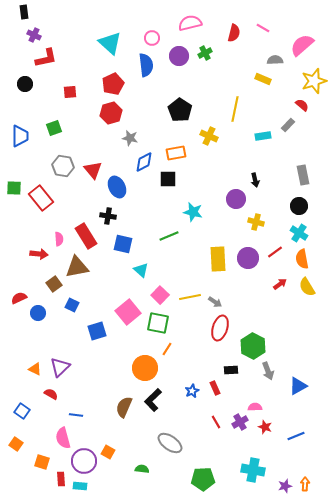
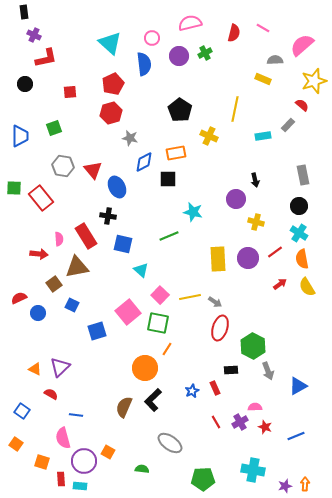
blue semicircle at (146, 65): moved 2 px left, 1 px up
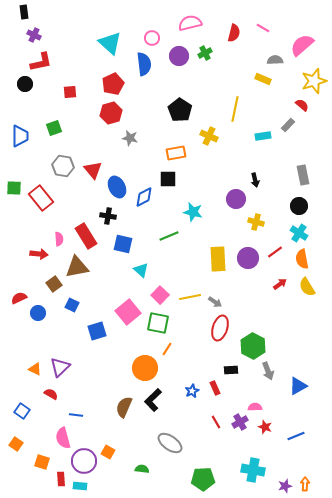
red L-shape at (46, 58): moved 5 px left, 4 px down
blue diamond at (144, 162): moved 35 px down
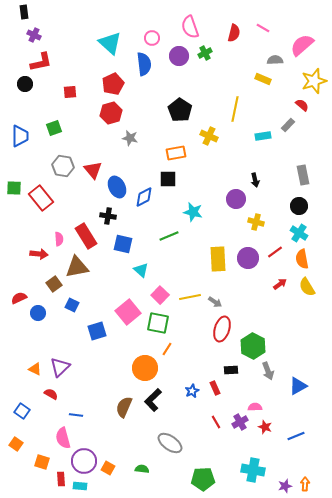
pink semicircle at (190, 23): moved 4 px down; rotated 95 degrees counterclockwise
red ellipse at (220, 328): moved 2 px right, 1 px down
orange square at (108, 452): moved 16 px down
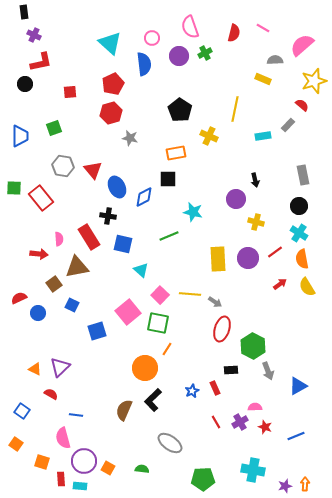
red rectangle at (86, 236): moved 3 px right, 1 px down
yellow line at (190, 297): moved 3 px up; rotated 15 degrees clockwise
brown semicircle at (124, 407): moved 3 px down
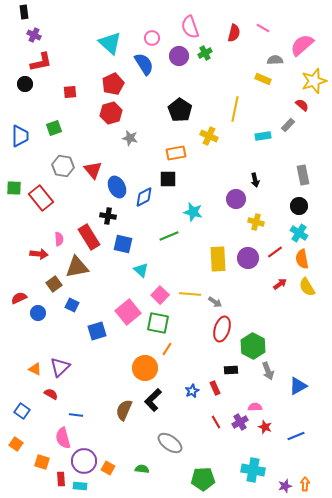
blue semicircle at (144, 64): rotated 25 degrees counterclockwise
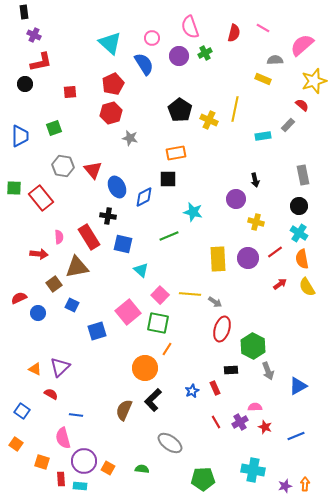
yellow cross at (209, 136): moved 16 px up
pink semicircle at (59, 239): moved 2 px up
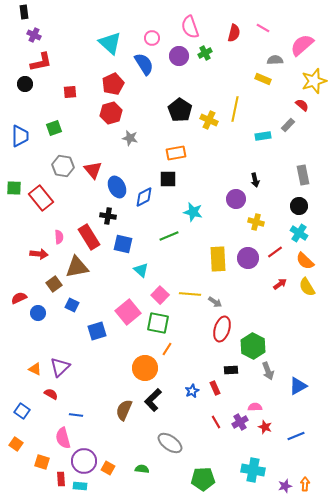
orange semicircle at (302, 259): moved 3 px right, 2 px down; rotated 36 degrees counterclockwise
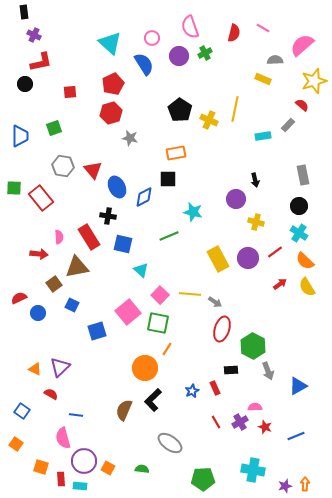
yellow rectangle at (218, 259): rotated 25 degrees counterclockwise
orange square at (42, 462): moved 1 px left, 5 px down
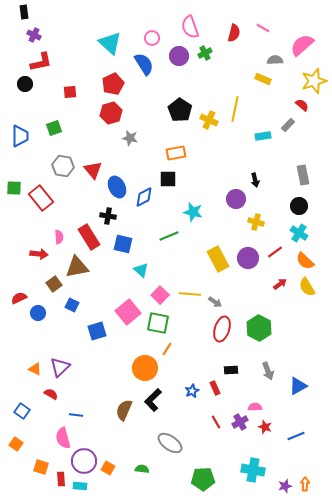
green hexagon at (253, 346): moved 6 px right, 18 px up
